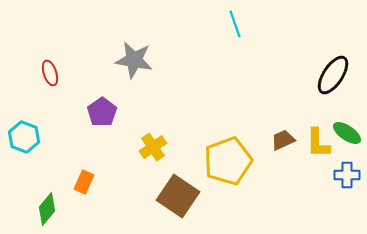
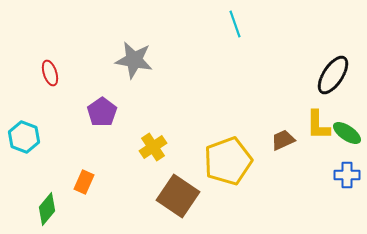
yellow L-shape: moved 18 px up
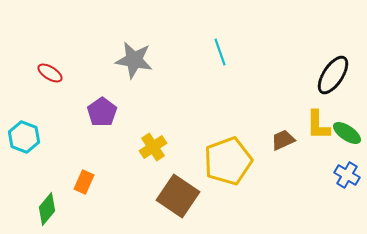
cyan line: moved 15 px left, 28 px down
red ellipse: rotated 40 degrees counterclockwise
blue cross: rotated 30 degrees clockwise
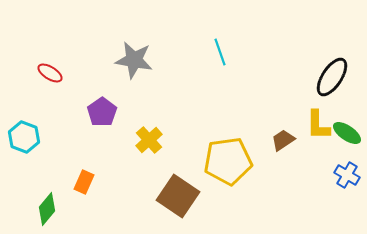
black ellipse: moved 1 px left, 2 px down
brown trapezoid: rotated 10 degrees counterclockwise
yellow cross: moved 4 px left, 7 px up; rotated 8 degrees counterclockwise
yellow pentagon: rotated 12 degrees clockwise
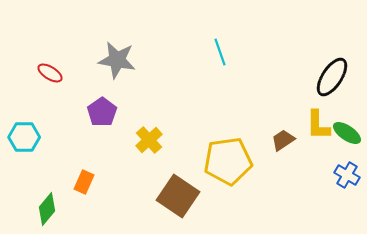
gray star: moved 17 px left
cyan hexagon: rotated 20 degrees counterclockwise
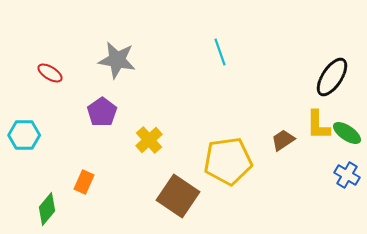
cyan hexagon: moved 2 px up
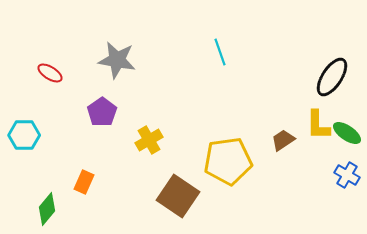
yellow cross: rotated 12 degrees clockwise
